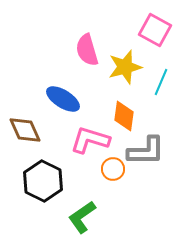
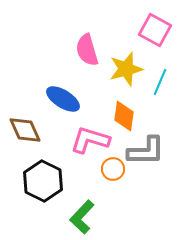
yellow star: moved 1 px right, 2 px down
cyan line: moved 1 px left
green L-shape: rotated 12 degrees counterclockwise
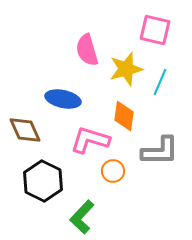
pink square: rotated 16 degrees counterclockwise
blue ellipse: rotated 20 degrees counterclockwise
gray L-shape: moved 14 px right
orange circle: moved 2 px down
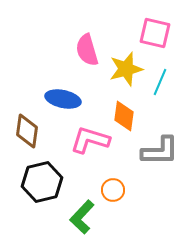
pink square: moved 3 px down
brown diamond: moved 2 px right, 1 px down; rotated 32 degrees clockwise
orange circle: moved 19 px down
black hexagon: moved 1 px left, 1 px down; rotated 21 degrees clockwise
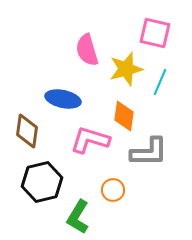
gray L-shape: moved 11 px left, 1 px down
green L-shape: moved 4 px left; rotated 12 degrees counterclockwise
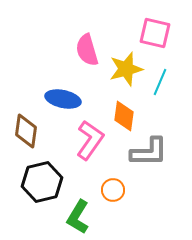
brown diamond: moved 1 px left
pink L-shape: rotated 108 degrees clockwise
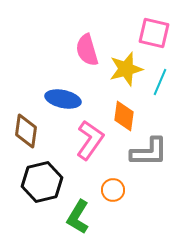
pink square: moved 1 px left
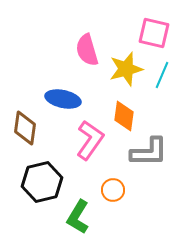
cyan line: moved 2 px right, 7 px up
brown diamond: moved 1 px left, 3 px up
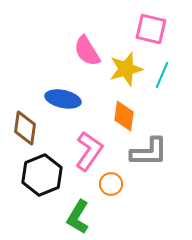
pink square: moved 3 px left, 4 px up
pink semicircle: moved 1 px down; rotated 16 degrees counterclockwise
pink L-shape: moved 1 px left, 11 px down
black hexagon: moved 7 px up; rotated 9 degrees counterclockwise
orange circle: moved 2 px left, 6 px up
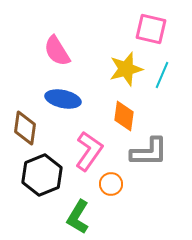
pink semicircle: moved 30 px left
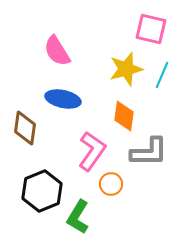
pink L-shape: moved 3 px right
black hexagon: moved 16 px down
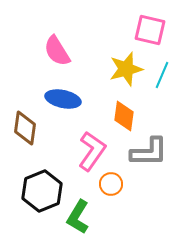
pink square: moved 1 px left, 1 px down
